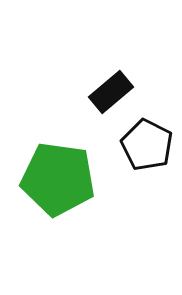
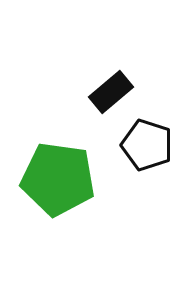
black pentagon: rotated 9 degrees counterclockwise
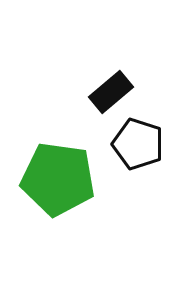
black pentagon: moved 9 px left, 1 px up
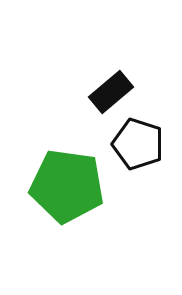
green pentagon: moved 9 px right, 7 px down
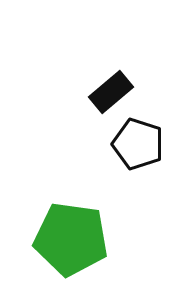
green pentagon: moved 4 px right, 53 px down
